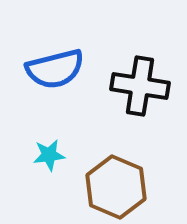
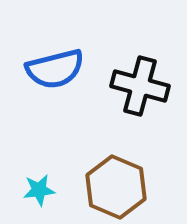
black cross: rotated 6 degrees clockwise
cyan star: moved 10 px left, 35 px down
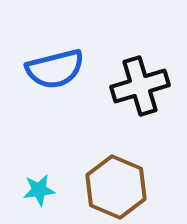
black cross: rotated 32 degrees counterclockwise
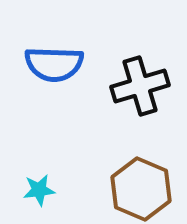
blue semicircle: moved 1 px left, 5 px up; rotated 16 degrees clockwise
brown hexagon: moved 25 px right, 2 px down
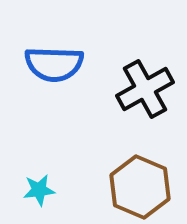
black cross: moved 5 px right, 3 px down; rotated 12 degrees counterclockwise
brown hexagon: moved 1 px left, 2 px up
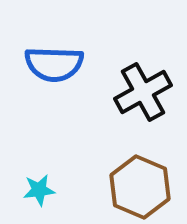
black cross: moved 2 px left, 3 px down
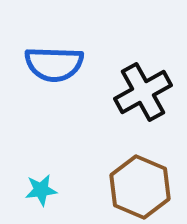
cyan star: moved 2 px right
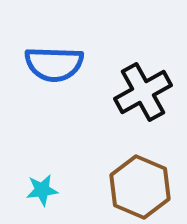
cyan star: moved 1 px right
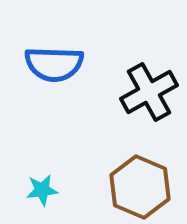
black cross: moved 6 px right
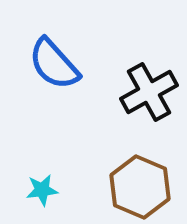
blue semicircle: rotated 46 degrees clockwise
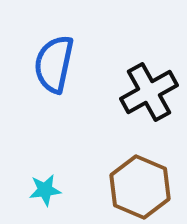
blue semicircle: rotated 54 degrees clockwise
cyan star: moved 3 px right
